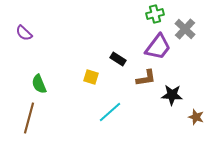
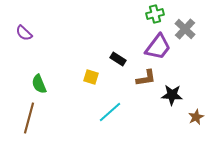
brown star: rotated 28 degrees clockwise
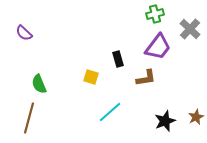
gray cross: moved 5 px right
black rectangle: rotated 42 degrees clockwise
black star: moved 7 px left, 26 px down; rotated 25 degrees counterclockwise
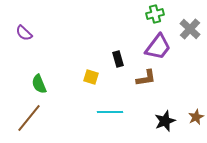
cyan line: rotated 40 degrees clockwise
brown line: rotated 24 degrees clockwise
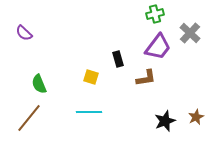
gray cross: moved 4 px down
cyan line: moved 21 px left
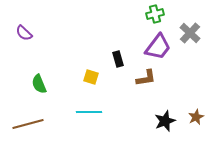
brown line: moved 1 px left, 6 px down; rotated 36 degrees clockwise
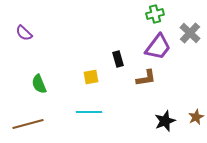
yellow square: rotated 28 degrees counterclockwise
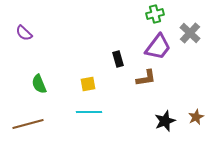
yellow square: moved 3 px left, 7 px down
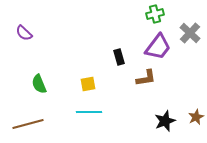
black rectangle: moved 1 px right, 2 px up
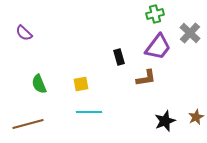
yellow square: moved 7 px left
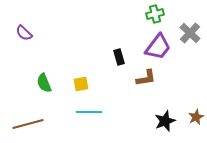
green semicircle: moved 5 px right, 1 px up
